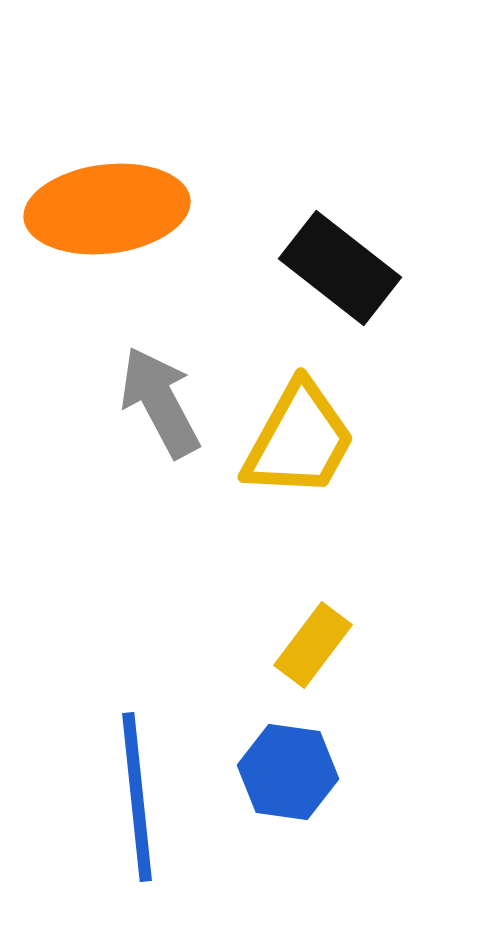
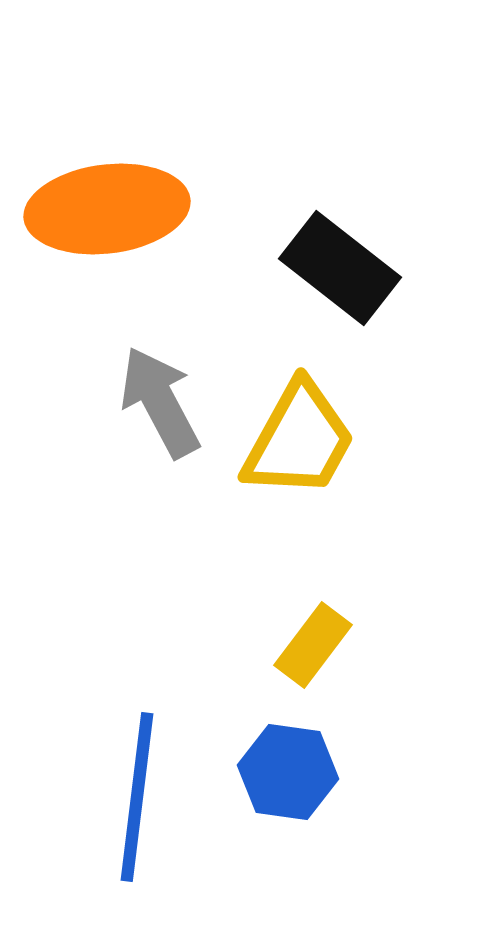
blue line: rotated 13 degrees clockwise
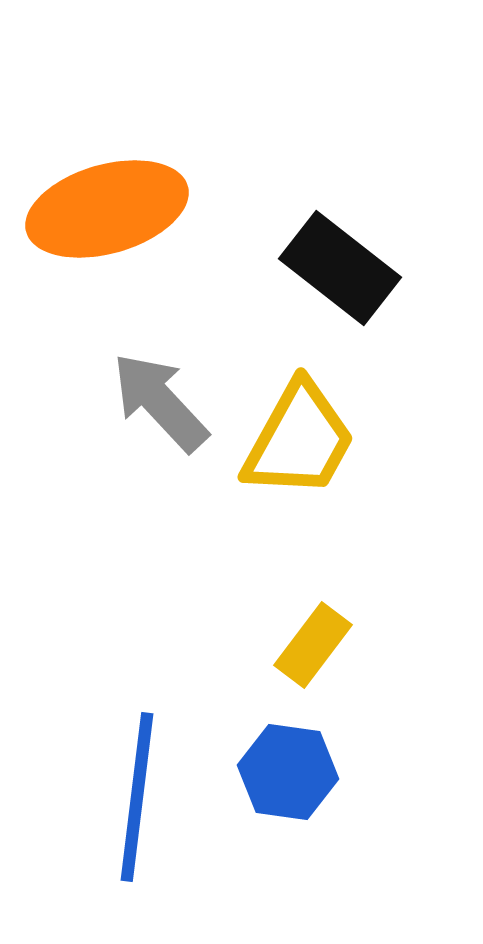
orange ellipse: rotated 9 degrees counterclockwise
gray arrow: rotated 15 degrees counterclockwise
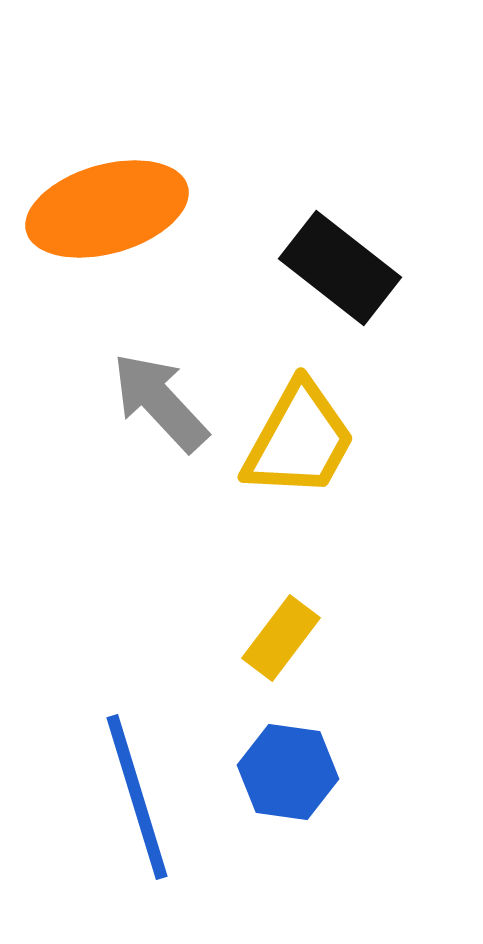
yellow rectangle: moved 32 px left, 7 px up
blue line: rotated 24 degrees counterclockwise
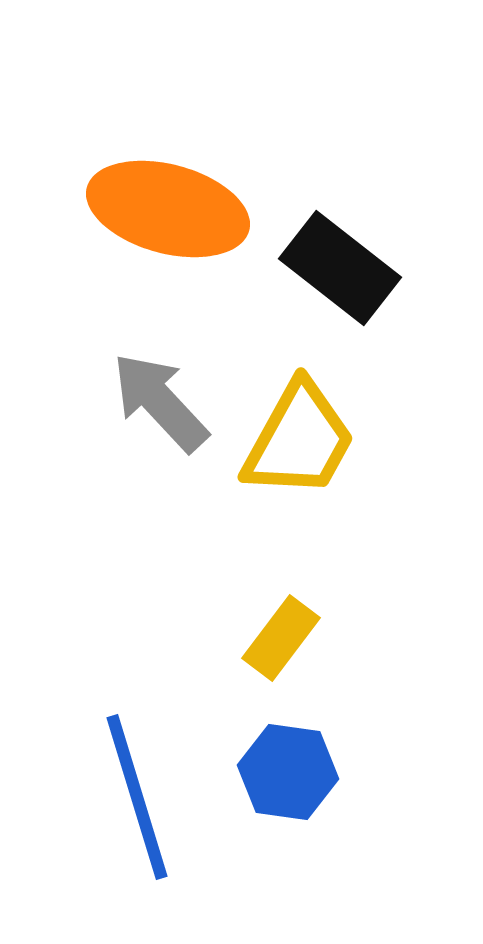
orange ellipse: moved 61 px right; rotated 31 degrees clockwise
